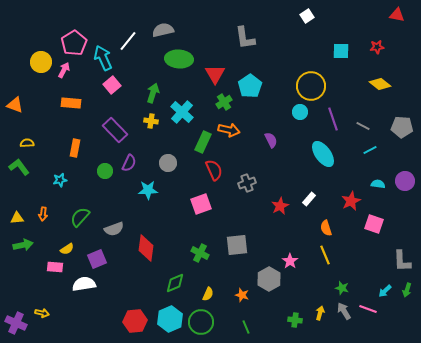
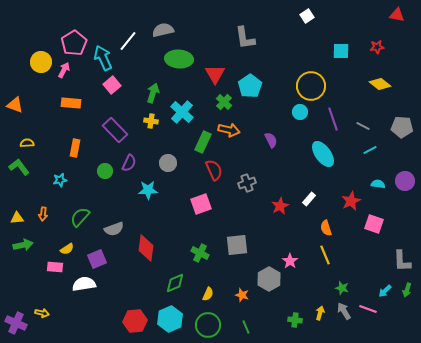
green cross at (224, 102): rotated 14 degrees counterclockwise
green circle at (201, 322): moved 7 px right, 3 px down
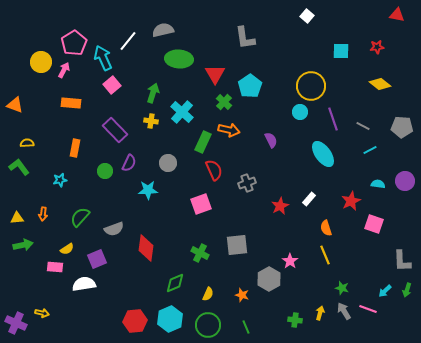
white square at (307, 16): rotated 16 degrees counterclockwise
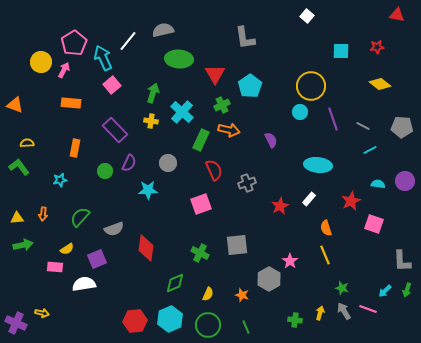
green cross at (224, 102): moved 2 px left, 3 px down; rotated 21 degrees clockwise
green rectangle at (203, 142): moved 2 px left, 2 px up
cyan ellipse at (323, 154): moved 5 px left, 11 px down; rotated 48 degrees counterclockwise
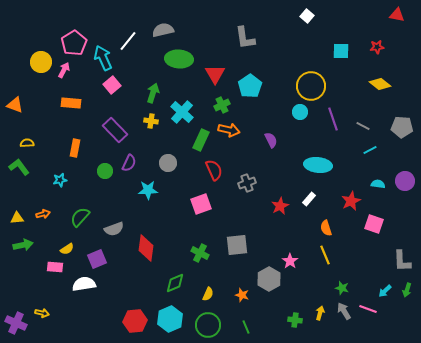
orange arrow at (43, 214): rotated 112 degrees counterclockwise
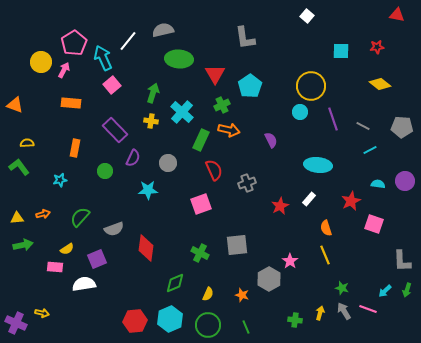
purple semicircle at (129, 163): moved 4 px right, 5 px up
